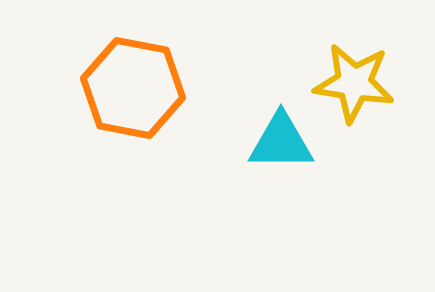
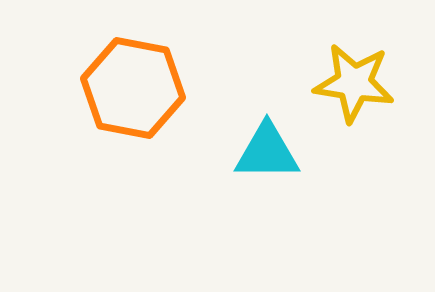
cyan triangle: moved 14 px left, 10 px down
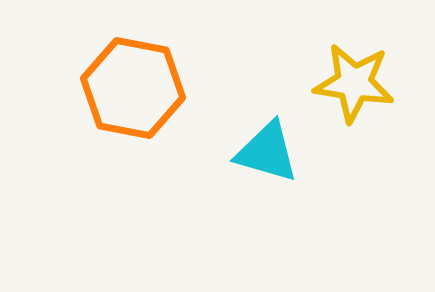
cyan triangle: rotated 16 degrees clockwise
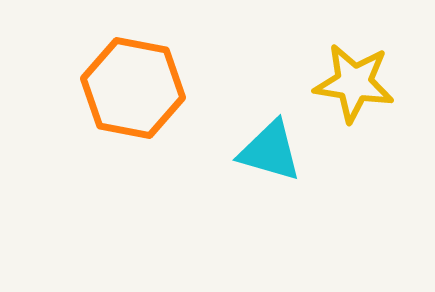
cyan triangle: moved 3 px right, 1 px up
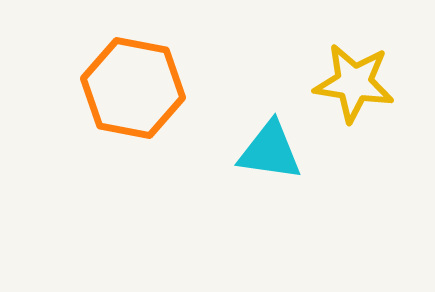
cyan triangle: rotated 8 degrees counterclockwise
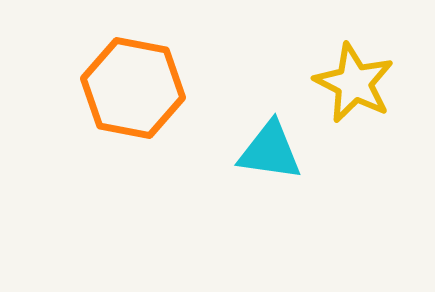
yellow star: rotated 18 degrees clockwise
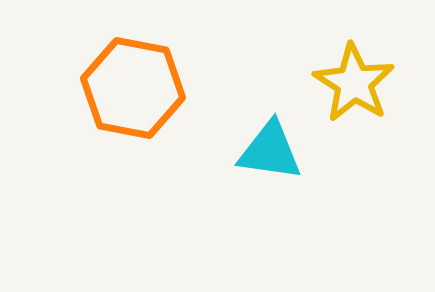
yellow star: rotated 6 degrees clockwise
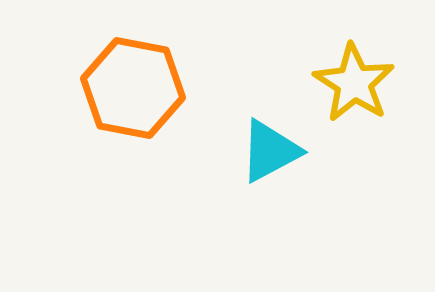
cyan triangle: rotated 36 degrees counterclockwise
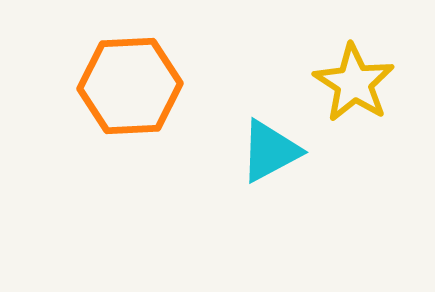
orange hexagon: moved 3 px left, 2 px up; rotated 14 degrees counterclockwise
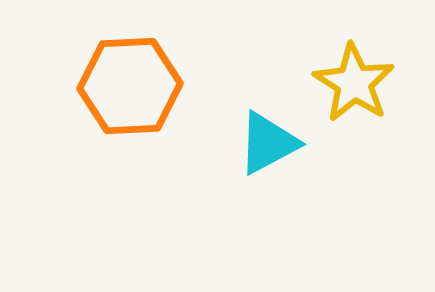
cyan triangle: moved 2 px left, 8 px up
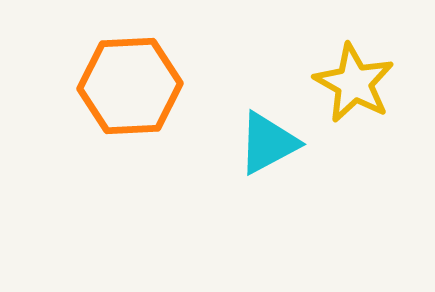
yellow star: rotated 4 degrees counterclockwise
